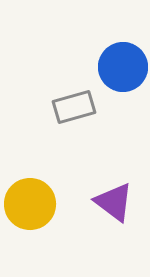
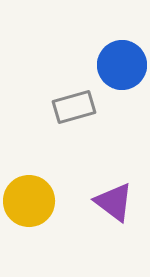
blue circle: moved 1 px left, 2 px up
yellow circle: moved 1 px left, 3 px up
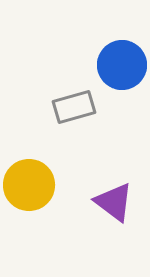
yellow circle: moved 16 px up
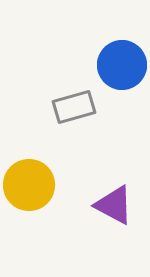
purple triangle: moved 3 px down; rotated 9 degrees counterclockwise
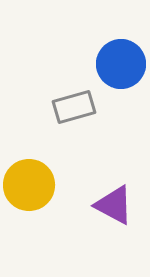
blue circle: moved 1 px left, 1 px up
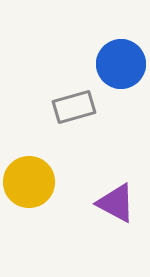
yellow circle: moved 3 px up
purple triangle: moved 2 px right, 2 px up
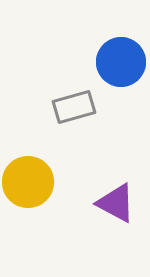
blue circle: moved 2 px up
yellow circle: moved 1 px left
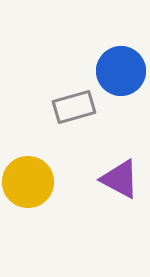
blue circle: moved 9 px down
purple triangle: moved 4 px right, 24 px up
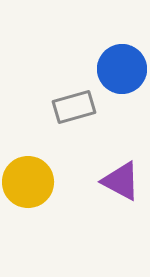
blue circle: moved 1 px right, 2 px up
purple triangle: moved 1 px right, 2 px down
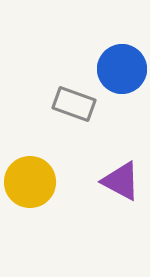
gray rectangle: moved 3 px up; rotated 36 degrees clockwise
yellow circle: moved 2 px right
